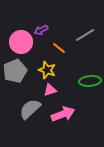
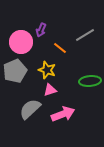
purple arrow: rotated 40 degrees counterclockwise
orange line: moved 1 px right
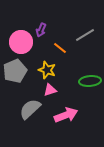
pink arrow: moved 3 px right, 1 px down
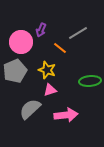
gray line: moved 7 px left, 2 px up
pink arrow: rotated 15 degrees clockwise
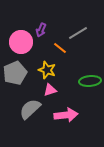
gray pentagon: moved 2 px down
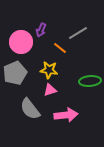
yellow star: moved 2 px right; rotated 12 degrees counterclockwise
gray semicircle: rotated 85 degrees counterclockwise
